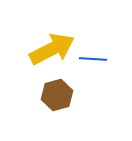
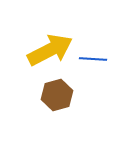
yellow arrow: moved 2 px left, 1 px down
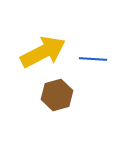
yellow arrow: moved 7 px left, 2 px down
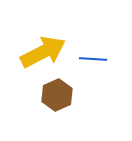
brown hexagon: rotated 8 degrees counterclockwise
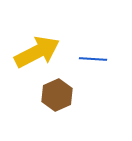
yellow arrow: moved 6 px left
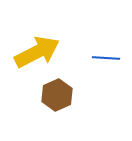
blue line: moved 13 px right, 1 px up
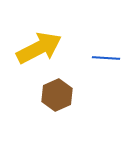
yellow arrow: moved 2 px right, 4 px up
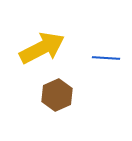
yellow arrow: moved 3 px right
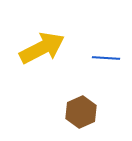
brown hexagon: moved 24 px right, 17 px down
